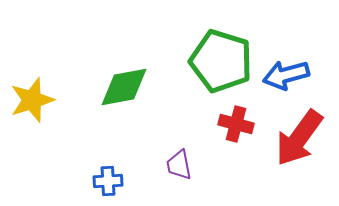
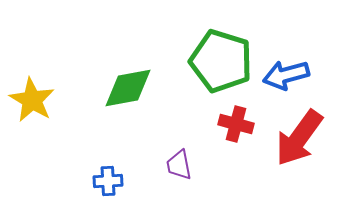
green diamond: moved 4 px right, 1 px down
yellow star: rotated 24 degrees counterclockwise
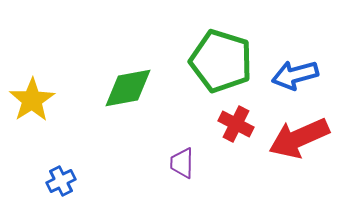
blue arrow: moved 9 px right
yellow star: rotated 9 degrees clockwise
red cross: rotated 12 degrees clockwise
red arrow: rotated 30 degrees clockwise
purple trapezoid: moved 3 px right, 2 px up; rotated 12 degrees clockwise
blue cross: moved 47 px left; rotated 24 degrees counterclockwise
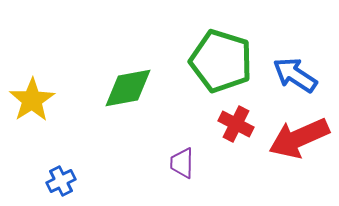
blue arrow: rotated 48 degrees clockwise
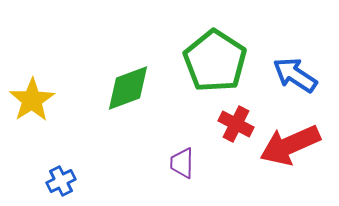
green pentagon: moved 6 px left; rotated 16 degrees clockwise
green diamond: rotated 10 degrees counterclockwise
red arrow: moved 9 px left, 7 px down
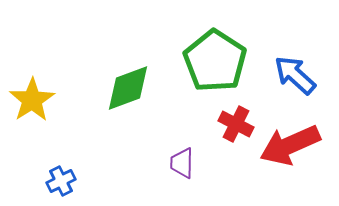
blue arrow: rotated 9 degrees clockwise
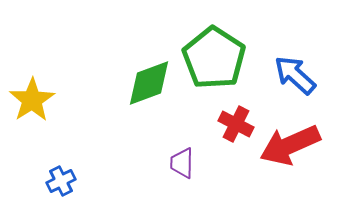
green pentagon: moved 1 px left, 3 px up
green diamond: moved 21 px right, 5 px up
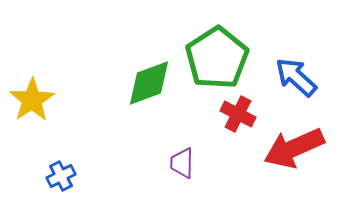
green pentagon: moved 3 px right; rotated 6 degrees clockwise
blue arrow: moved 1 px right, 2 px down
red cross: moved 2 px right, 10 px up
red arrow: moved 4 px right, 3 px down
blue cross: moved 5 px up
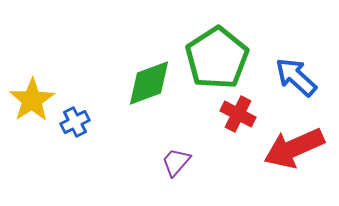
purple trapezoid: moved 6 px left, 1 px up; rotated 40 degrees clockwise
blue cross: moved 14 px right, 54 px up
